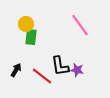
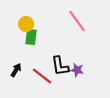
pink line: moved 3 px left, 4 px up
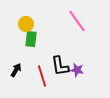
green rectangle: moved 2 px down
red line: rotated 35 degrees clockwise
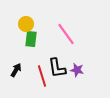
pink line: moved 11 px left, 13 px down
black L-shape: moved 3 px left, 2 px down
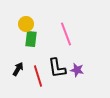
pink line: rotated 15 degrees clockwise
black arrow: moved 2 px right, 1 px up
red line: moved 4 px left
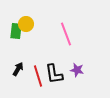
green rectangle: moved 15 px left, 8 px up
black L-shape: moved 3 px left, 6 px down
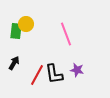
black arrow: moved 4 px left, 6 px up
red line: moved 1 px left, 1 px up; rotated 45 degrees clockwise
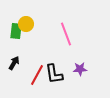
purple star: moved 3 px right, 1 px up; rotated 16 degrees counterclockwise
